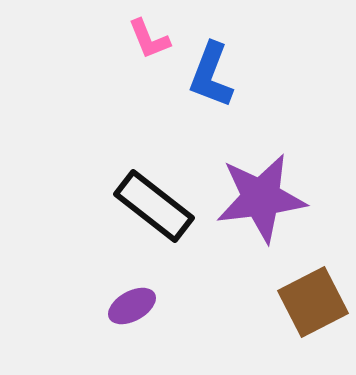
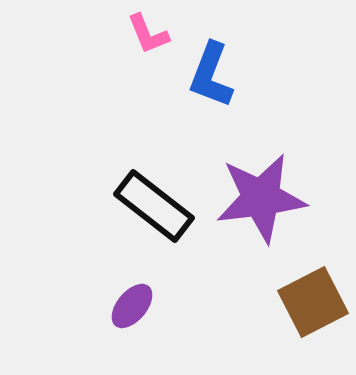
pink L-shape: moved 1 px left, 5 px up
purple ellipse: rotated 21 degrees counterclockwise
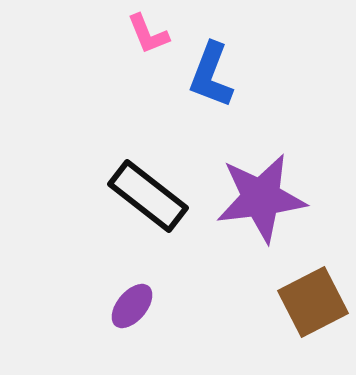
black rectangle: moved 6 px left, 10 px up
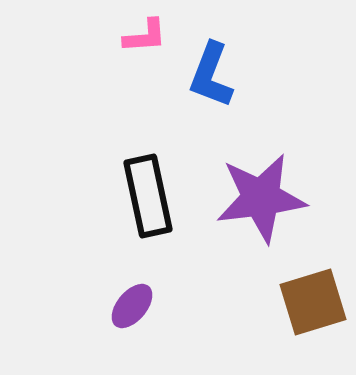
pink L-shape: moved 3 px left, 2 px down; rotated 72 degrees counterclockwise
black rectangle: rotated 40 degrees clockwise
brown square: rotated 10 degrees clockwise
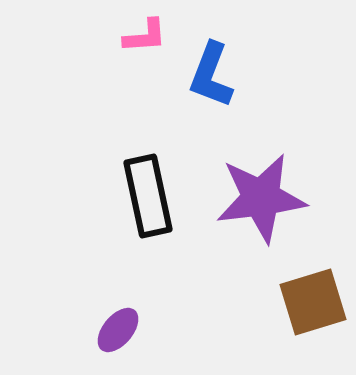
purple ellipse: moved 14 px left, 24 px down
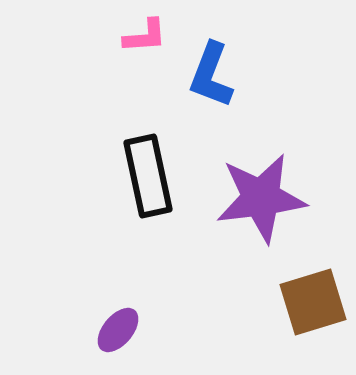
black rectangle: moved 20 px up
